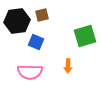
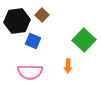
brown square: rotated 32 degrees counterclockwise
green square: moved 1 px left, 4 px down; rotated 30 degrees counterclockwise
blue square: moved 3 px left, 1 px up
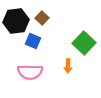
brown square: moved 3 px down
black hexagon: moved 1 px left
green square: moved 3 px down
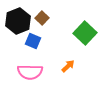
black hexagon: moved 2 px right; rotated 15 degrees counterclockwise
green square: moved 1 px right, 10 px up
orange arrow: rotated 136 degrees counterclockwise
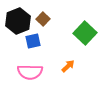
brown square: moved 1 px right, 1 px down
blue square: rotated 35 degrees counterclockwise
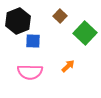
brown square: moved 17 px right, 3 px up
blue square: rotated 14 degrees clockwise
